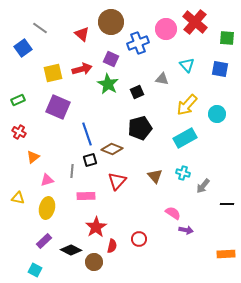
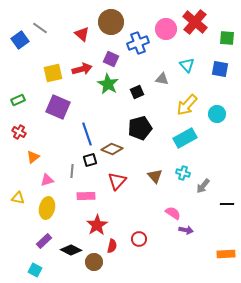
blue square at (23, 48): moved 3 px left, 8 px up
red star at (96, 227): moved 1 px right, 2 px up
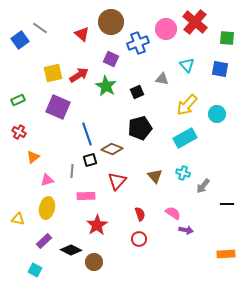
red arrow at (82, 69): moved 3 px left, 6 px down; rotated 18 degrees counterclockwise
green star at (108, 84): moved 2 px left, 2 px down
yellow triangle at (18, 198): moved 21 px down
red semicircle at (112, 246): moved 28 px right, 32 px up; rotated 32 degrees counterclockwise
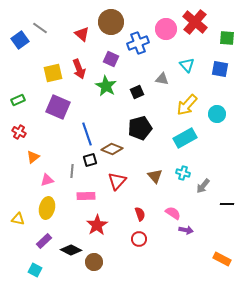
red arrow at (79, 75): moved 6 px up; rotated 102 degrees clockwise
orange rectangle at (226, 254): moved 4 px left, 5 px down; rotated 30 degrees clockwise
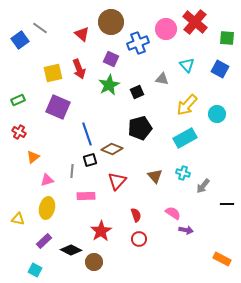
blue square at (220, 69): rotated 18 degrees clockwise
green star at (106, 86): moved 3 px right, 1 px up; rotated 15 degrees clockwise
red semicircle at (140, 214): moved 4 px left, 1 px down
red star at (97, 225): moved 4 px right, 6 px down
